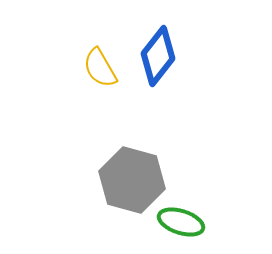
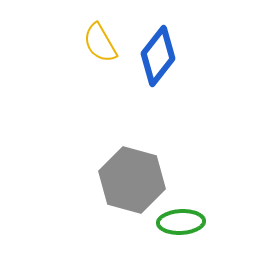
yellow semicircle: moved 25 px up
green ellipse: rotated 21 degrees counterclockwise
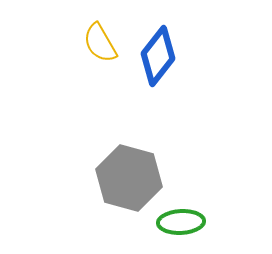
gray hexagon: moved 3 px left, 2 px up
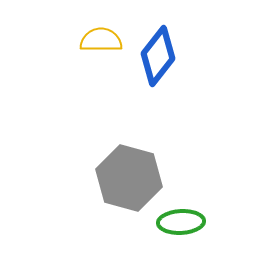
yellow semicircle: moved 1 px right, 3 px up; rotated 120 degrees clockwise
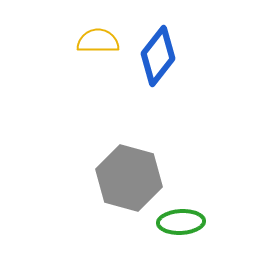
yellow semicircle: moved 3 px left, 1 px down
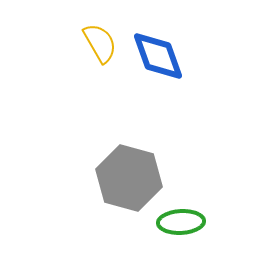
yellow semicircle: moved 2 px right, 2 px down; rotated 60 degrees clockwise
blue diamond: rotated 58 degrees counterclockwise
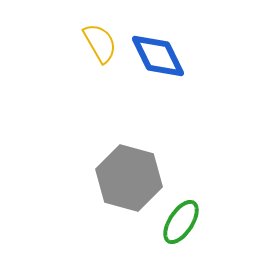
blue diamond: rotated 6 degrees counterclockwise
green ellipse: rotated 54 degrees counterclockwise
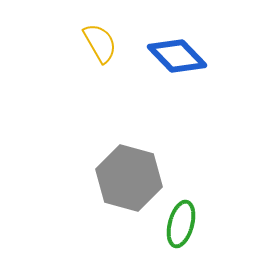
blue diamond: moved 19 px right; rotated 18 degrees counterclockwise
green ellipse: moved 2 px down; rotated 18 degrees counterclockwise
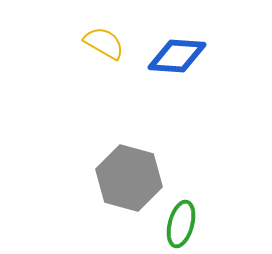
yellow semicircle: moved 4 px right; rotated 30 degrees counterclockwise
blue diamond: rotated 42 degrees counterclockwise
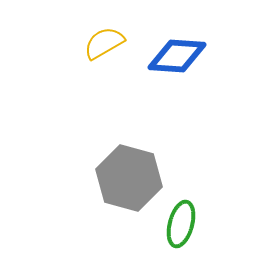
yellow semicircle: rotated 60 degrees counterclockwise
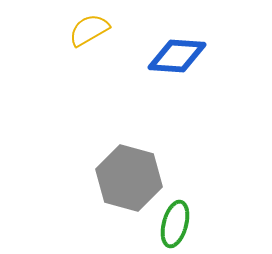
yellow semicircle: moved 15 px left, 13 px up
green ellipse: moved 6 px left
